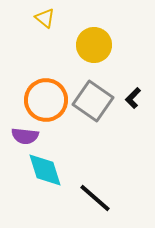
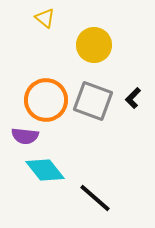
gray square: rotated 15 degrees counterclockwise
cyan diamond: rotated 21 degrees counterclockwise
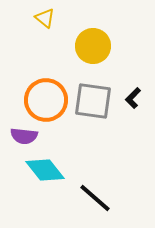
yellow circle: moved 1 px left, 1 px down
gray square: rotated 12 degrees counterclockwise
purple semicircle: moved 1 px left
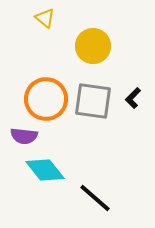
orange circle: moved 1 px up
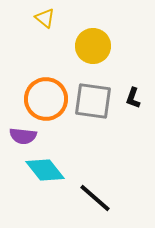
black L-shape: rotated 25 degrees counterclockwise
purple semicircle: moved 1 px left
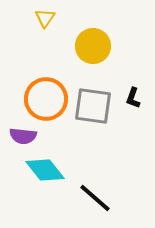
yellow triangle: rotated 25 degrees clockwise
gray square: moved 5 px down
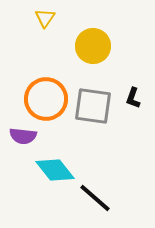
cyan diamond: moved 10 px right
